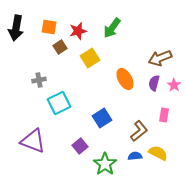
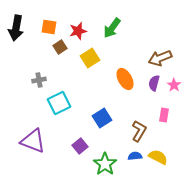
brown L-shape: rotated 20 degrees counterclockwise
yellow semicircle: moved 4 px down
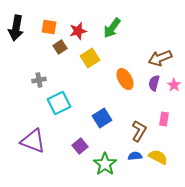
pink rectangle: moved 4 px down
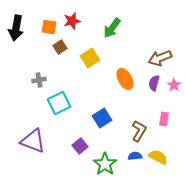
red star: moved 6 px left, 10 px up
